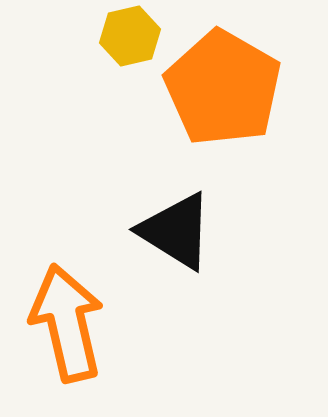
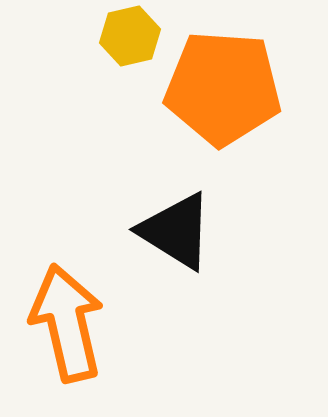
orange pentagon: rotated 26 degrees counterclockwise
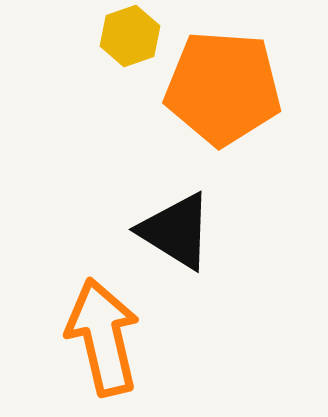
yellow hexagon: rotated 6 degrees counterclockwise
orange arrow: moved 36 px right, 14 px down
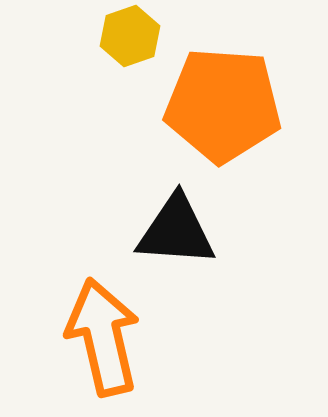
orange pentagon: moved 17 px down
black triangle: rotated 28 degrees counterclockwise
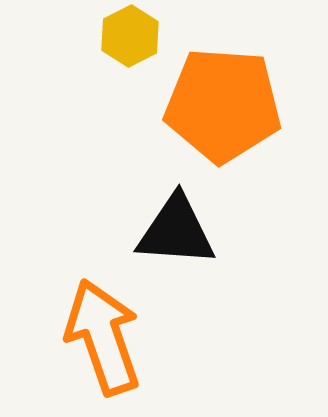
yellow hexagon: rotated 8 degrees counterclockwise
orange arrow: rotated 6 degrees counterclockwise
